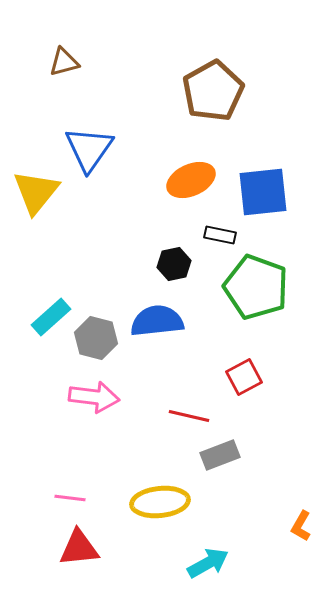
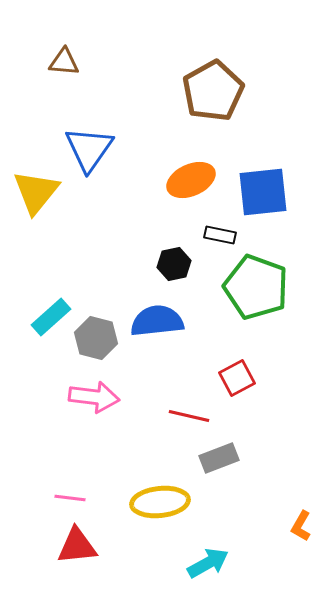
brown triangle: rotated 20 degrees clockwise
red square: moved 7 px left, 1 px down
gray rectangle: moved 1 px left, 3 px down
red triangle: moved 2 px left, 2 px up
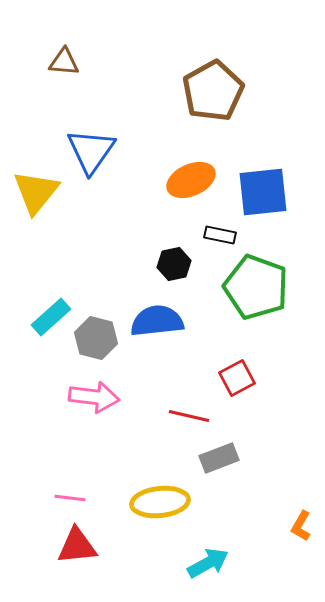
blue triangle: moved 2 px right, 2 px down
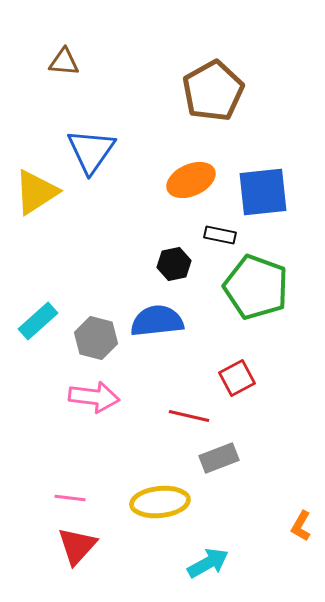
yellow triangle: rotated 18 degrees clockwise
cyan rectangle: moved 13 px left, 4 px down
red triangle: rotated 42 degrees counterclockwise
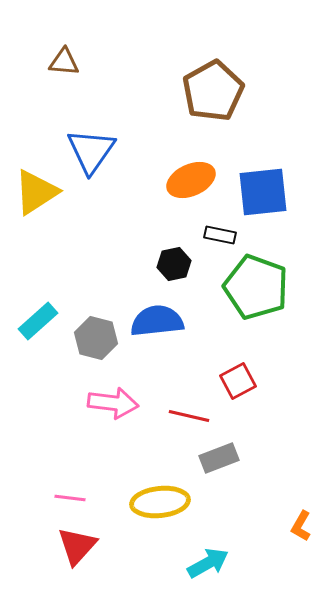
red square: moved 1 px right, 3 px down
pink arrow: moved 19 px right, 6 px down
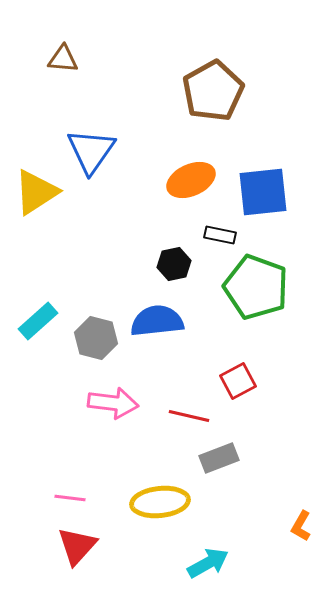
brown triangle: moved 1 px left, 3 px up
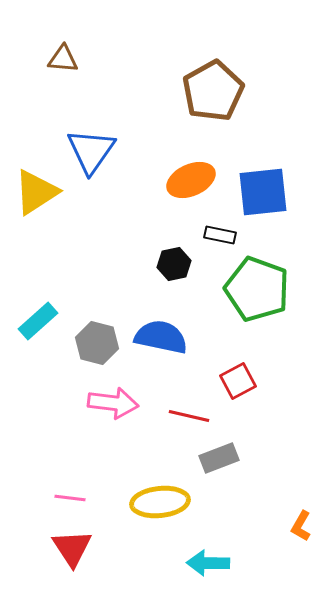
green pentagon: moved 1 px right, 2 px down
blue semicircle: moved 4 px right, 16 px down; rotated 18 degrees clockwise
gray hexagon: moved 1 px right, 5 px down
red triangle: moved 5 px left, 2 px down; rotated 15 degrees counterclockwise
cyan arrow: rotated 150 degrees counterclockwise
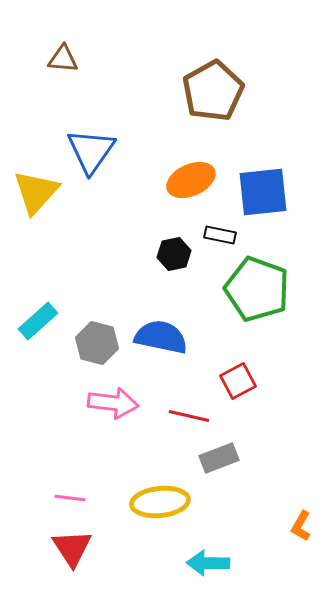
yellow triangle: rotated 15 degrees counterclockwise
black hexagon: moved 10 px up
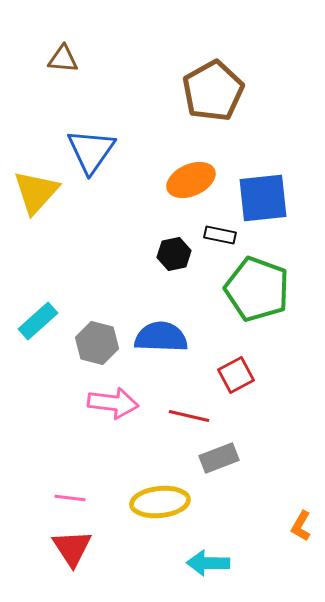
blue square: moved 6 px down
blue semicircle: rotated 10 degrees counterclockwise
red square: moved 2 px left, 6 px up
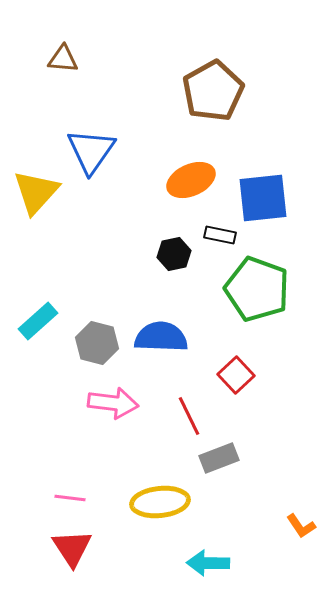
red square: rotated 15 degrees counterclockwise
red line: rotated 51 degrees clockwise
orange L-shape: rotated 64 degrees counterclockwise
